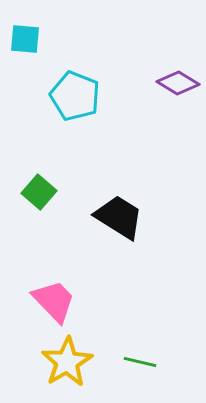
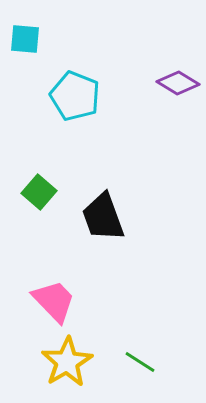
black trapezoid: moved 16 px left; rotated 142 degrees counterclockwise
green line: rotated 20 degrees clockwise
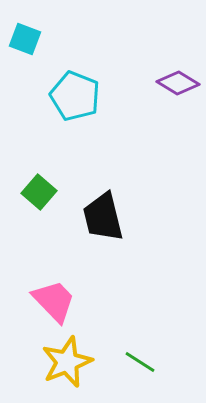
cyan square: rotated 16 degrees clockwise
black trapezoid: rotated 6 degrees clockwise
yellow star: rotated 9 degrees clockwise
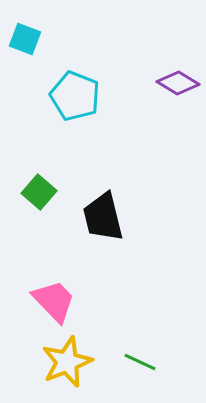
green line: rotated 8 degrees counterclockwise
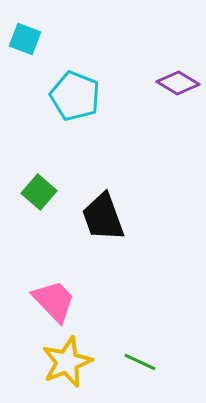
black trapezoid: rotated 6 degrees counterclockwise
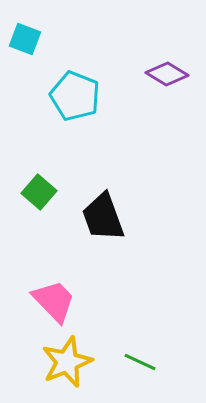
purple diamond: moved 11 px left, 9 px up
